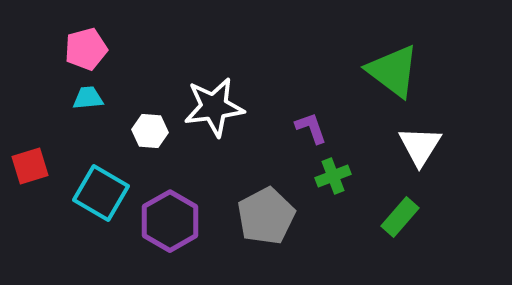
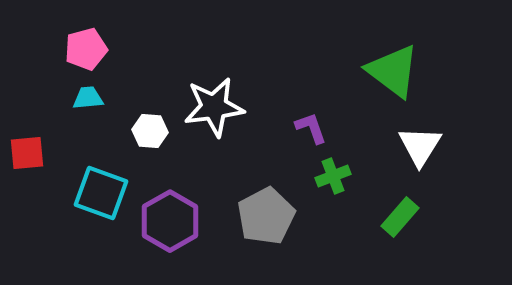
red square: moved 3 px left, 13 px up; rotated 12 degrees clockwise
cyan square: rotated 10 degrees counterclockwise
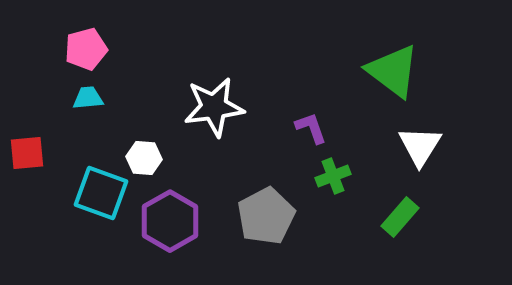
white hexagon: moved 6 px left, 27 px down
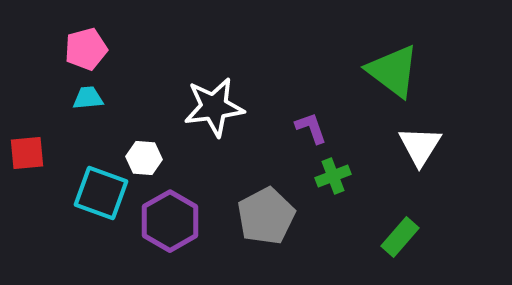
green rectangle: moved 20 px down
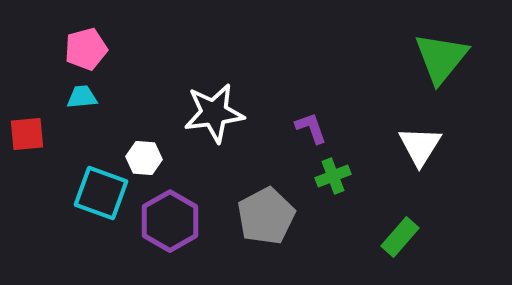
green triangle: moved 48 px right, 13 px up; rotated 32 degrees clockwise
cyan trapezoid: moved 6 px left, 1 px up
white star: moved 6 px down
red square: moved 19 px up
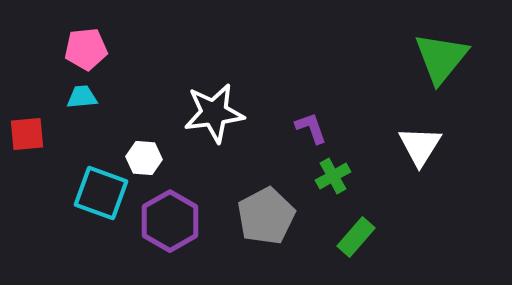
pink pentagon: rotated 9 degrees clockwise
green cross: rotated 8 degrees counterclockwise
green rectangle: moved 44 px left
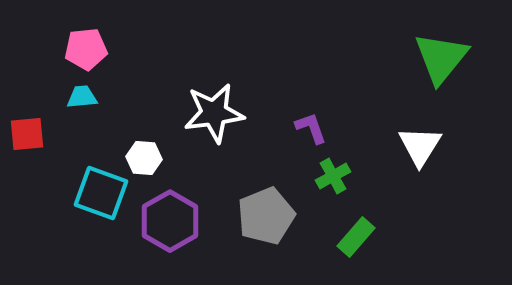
gray pentagon: rotated 6 degrees clockwise
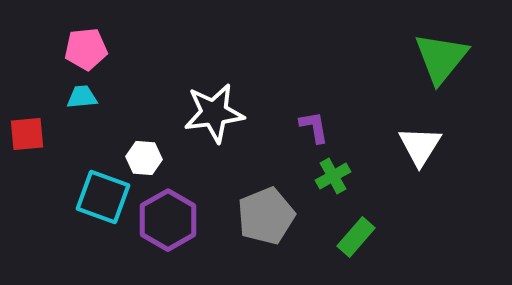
purple L-shape: moved 3 px right, 1 px up; rotated 9 degrees clockwise
cyan square: moved 2 px right, 4 px down
purple hexagon: moved 2 px left, 1 px up
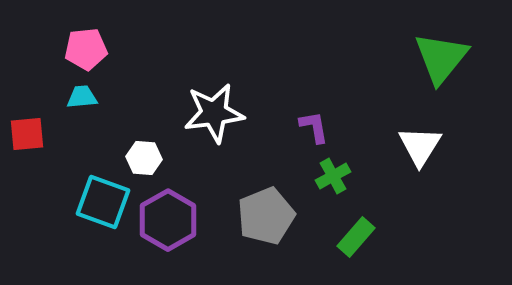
cyan square: moved 5 px down
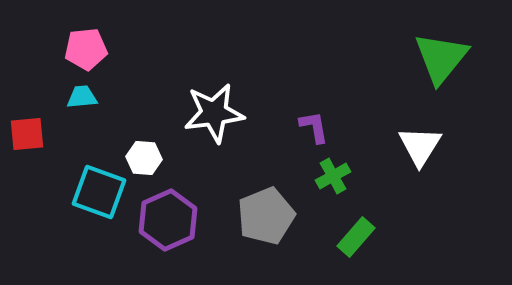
cyan square: moved 4 px left, 10 px up
purple hexagon: rotated 6 degrees clockwise
